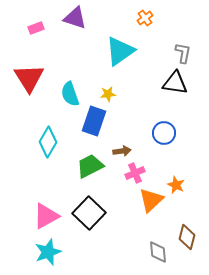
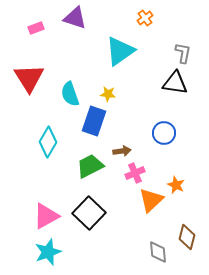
yellow star: rotated 14 degrees clockwise
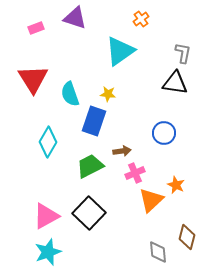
orange cross: moved 4 px left, 1 px down
red triangle: moved 4 px right, 1 px down
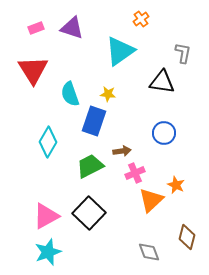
purple triangle: moved 3 px left, 10 px down
red triangle: moved 9 px up
black triangle: moved 13 px left, 1 px up
gray diamond: moved 9 px left; rotated 15 degrees counterclockwise
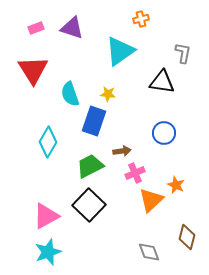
orange cross: rotated 21 degrees clockwise
black square: moved 8 px up
